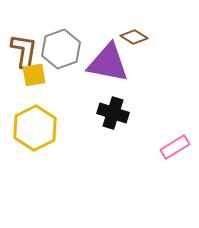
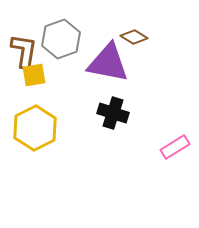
gray hexagon: moved 10 px up
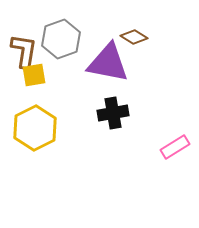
black cross: rotated 28 degrees counterclockwise
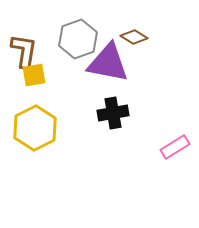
gray hexagon: moved 17 px right
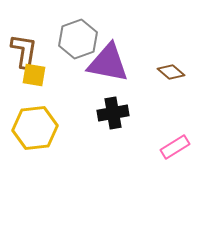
brown diamond: moved 37 px right, 35 px down; rotated 8 degrees clockwise
yellow square: rotated 20 degrees clockwise
yellow hexagon: rotated 21 degrees clockwise
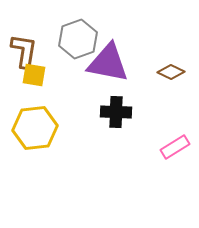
brown diamond: rotated 16 degrees counterclockwise
black cross: moved 3 px right, 1 px up; rotated 12 degrees clockwise
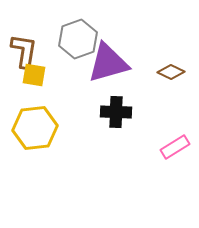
purple triangle: rotated 27 degrees counterclockwise
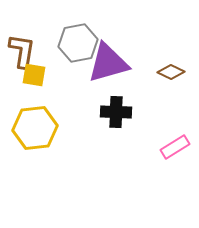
gray hexagon: moved 4 px down; rotated 9 degrees clockwise
brown L-shape: moved 2 px left
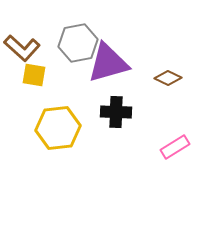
brown L-shape: moved 3 px up; rotated 123 degrees clockwise
brown diamond: moved 3 px left, 6 px down
yellow hexagon: moved 23 px right
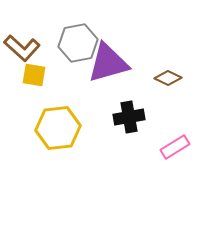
black cross: moved 13 px right, 5 px down; rotated 12 degrees counterclockwise
